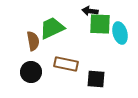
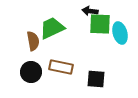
brown rectangle: moved 5 px left, 3 px down
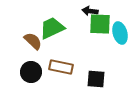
brown semicircle: rotated 36 degrees counterclockwise
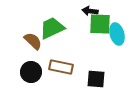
cyan ellipse: moved 3 px left, 1 px down
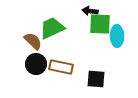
cyan ellipse: moved 2 px down; rotated 15 degrees clockwise
black circle: moved 5 px right, 8 px up
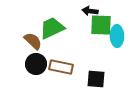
green square: moved 1 px right, 1 px down
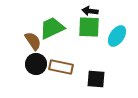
green square: moved 12 px left, 2 px down
cyan ellipse: rotated 35 degrees clockwise
brown semicircle: rotated 12 degrees clockwise
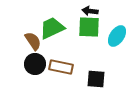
black circle: moved 1 px left
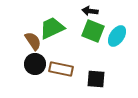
green square: moved 4 px right, 4 px down; rotated 20 degrees clockwise
brown rectangle: moved 2 px down
